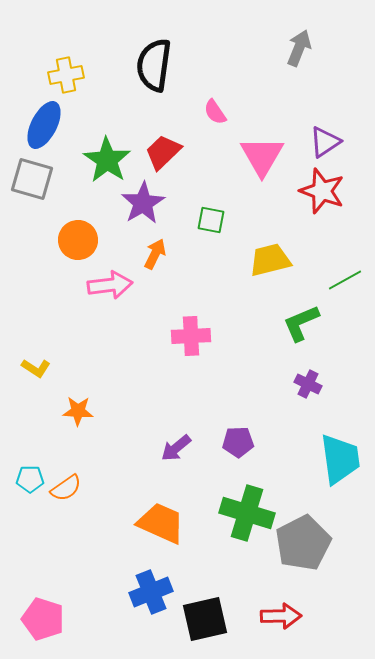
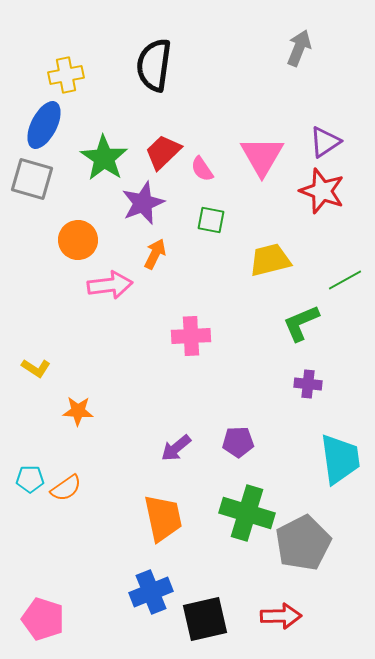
pink semicircle: moved 13 px left, 57 px down
green star: moved 3 px left, 2 px up
purple star: rotated 9 degrees clockwise
purple cross: rotated 20 degrees counterclockwise
orange trapezoid: moved 2 px right, 5 px up; rotated 54 degrees clockwise
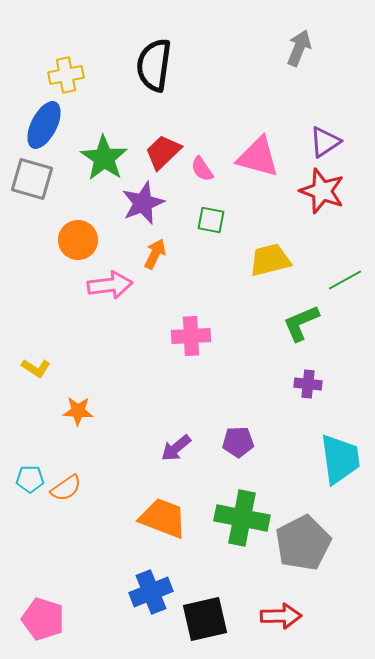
pink triangle: moved 4 px left, 1 px down; rotated 45 degrees counterclockwise
green cross: moved 5 px left, 5 px down; rotated 6 degrees counterclockwise
orange trapezoid: rotated 57 degrees counterclockwise
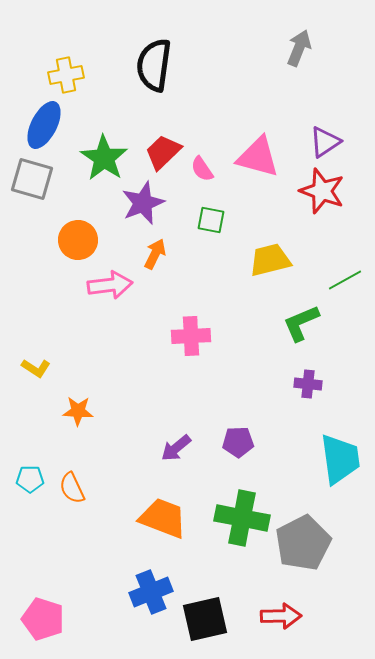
orange semicircle: moved 6 px right; rotated 100 degrees clockwise
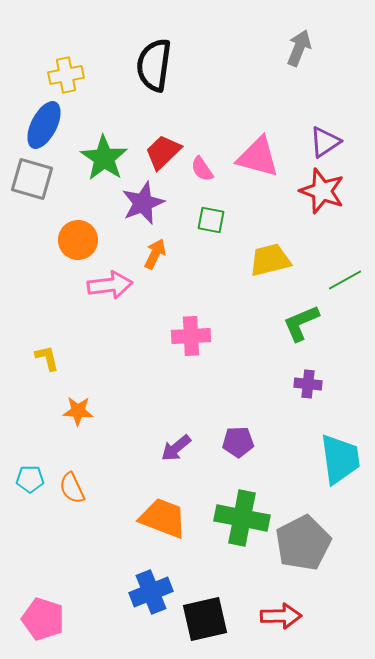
yellow L-shape: moved 11 px right, 10 px up; rotated 136 degrees counterclockwise
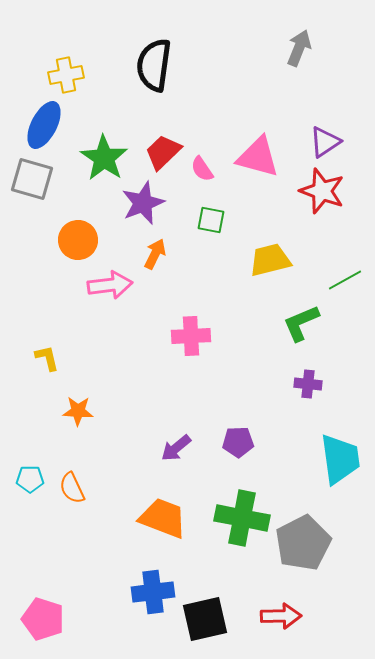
blue cross: moved 2 px right; rotated 15 degrees clockwise
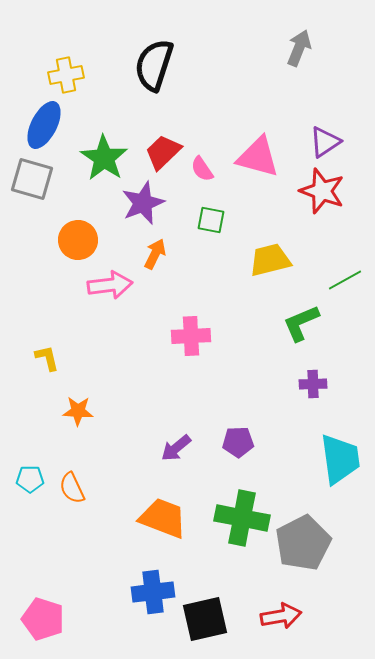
black semicircle: rotated 10 degrees clockwise
purple cross: moved 5 px right; rotated 8 degrees counterclockwise
red arrow: rotated 9 degrees counterclockwise
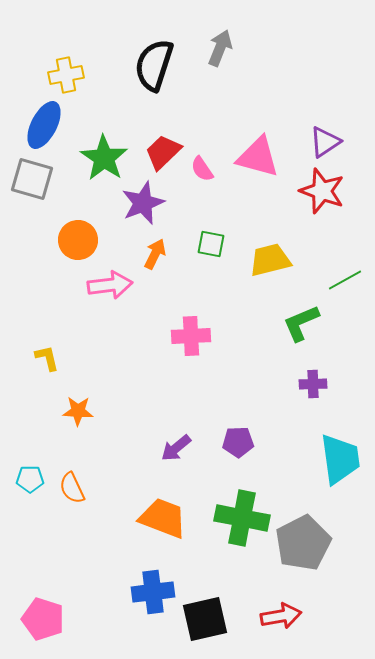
gray arrow: moved 79 px left
green square: moved 24 px down
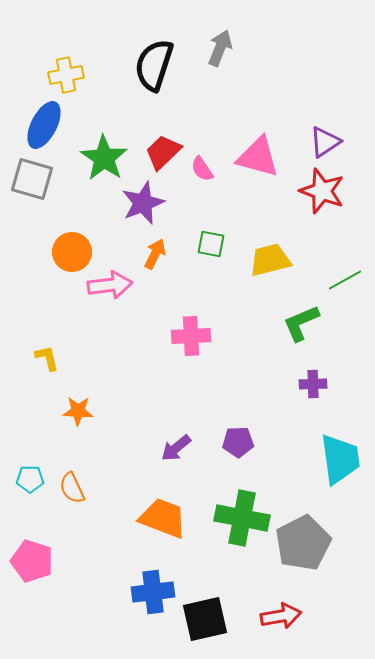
orange circle: moved 6 px left, 12 px down
pink pentagon: moved 11 px left, 58 px up
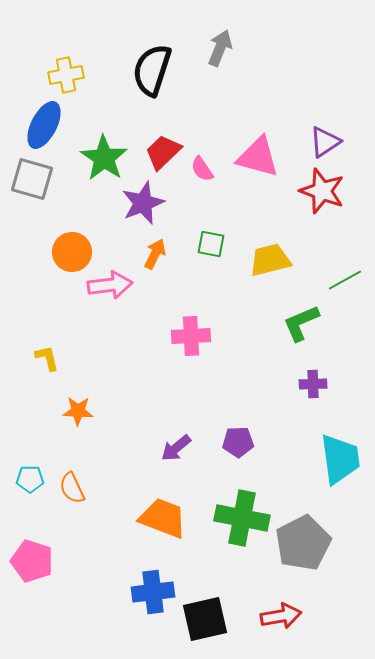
black semicircle: moved 2 px left, 5 px down
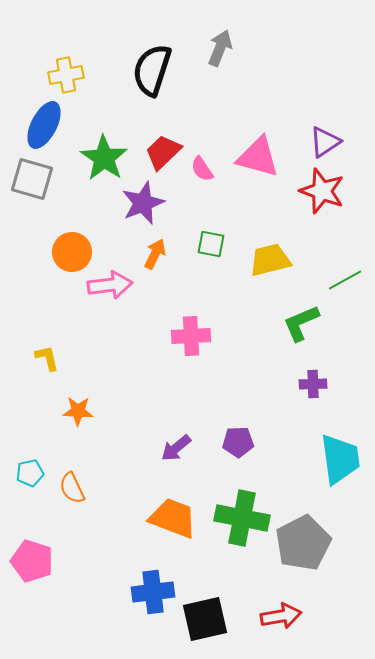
cyan pentagon: moved 6 px up; rotated 12 degrees counterclockwise
orange trapezoid: moved 10 px right
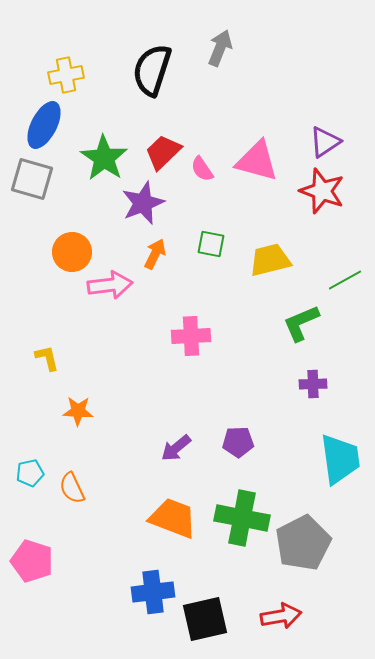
pink triangle: moved 1 px left, 4 px down
